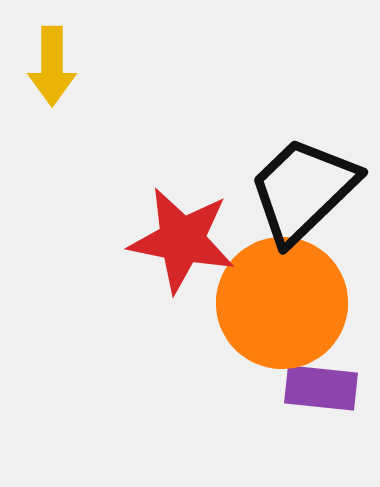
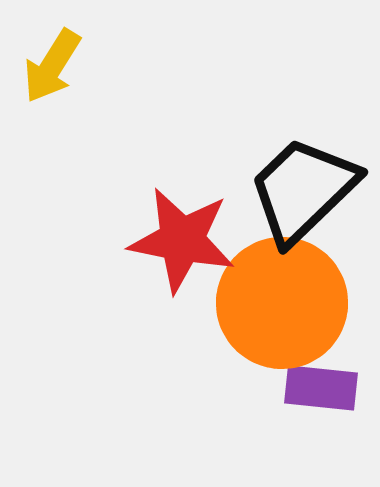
yellow arrow: rotated 32 degrees clockwise
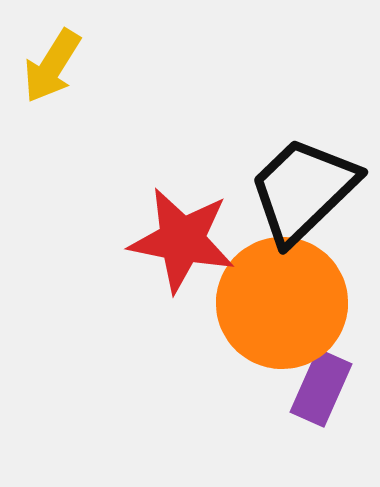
purple rectangle: rotated 72 degrees counterclockwise
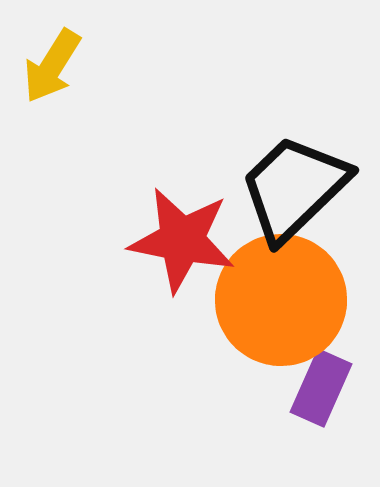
black trapezoid: moved 9 px left, 2 px up
orange circle: moved 1 px left, 3 px up
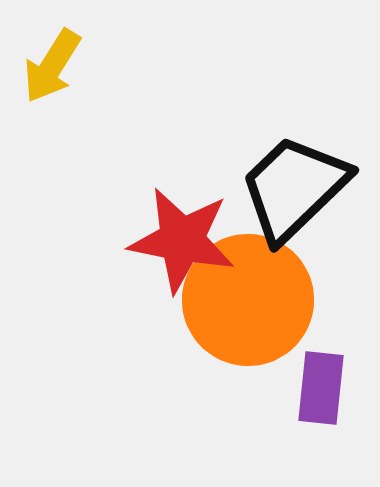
orange circle: moved 33 px left
purple rectangle: rotated 18 degrees counterclockwise
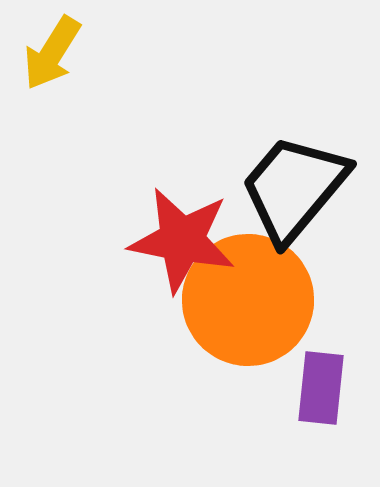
yellow arrow: moved 13 px up
black trapezoid: rotated 6 degrees counterclockwise
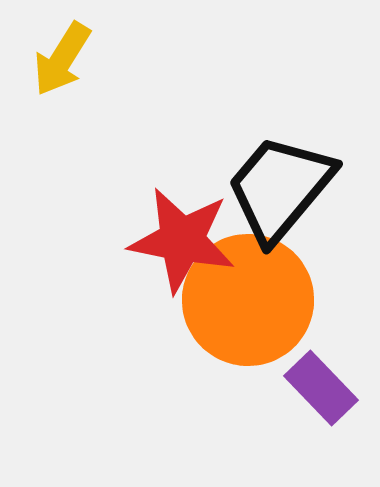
yellow arrow: moved 10 px right, 6 px down
black trapezoid: moved 14 px left
purple rectangle: rotated 50 degrees counterclockwise
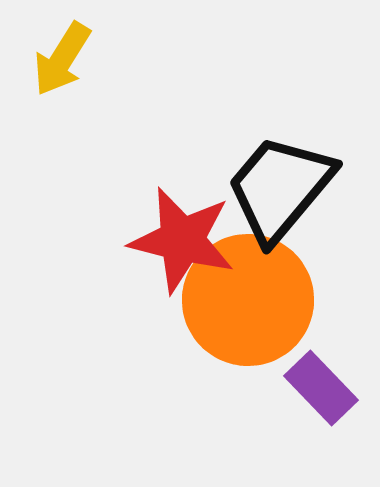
red star: rotated 3 degrees clockwise
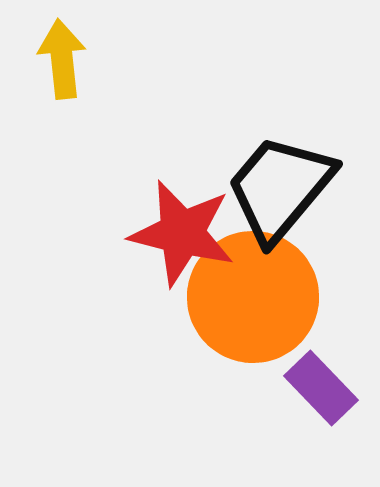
yellow arrow: rotated 142 degrees clockwise
red star: moved 7 px up
orange circle: moved 5 px right, 3 px up
